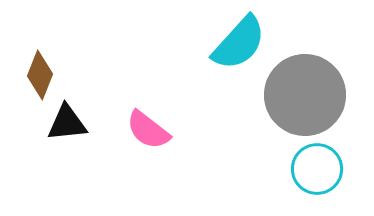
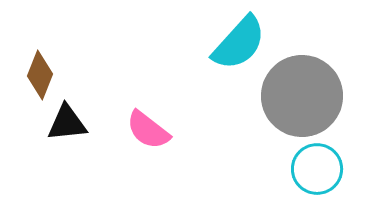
gray circle: moved 3 px left, 1 px down
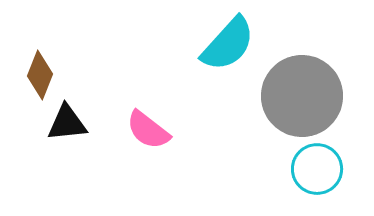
cyan semicircle: moved 11 px left, 1 px down
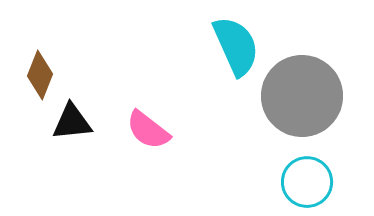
cyan semicircle: moved 8 px right, 2 px down; rotated 66 degrees counterclockwise
black triangle: moved 5 px right, 1 px up
cyan circle: moved 10 px left, 13 px down
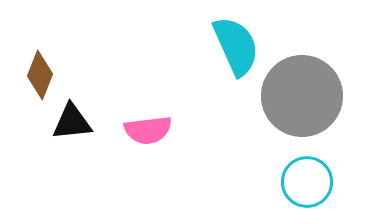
pink semicircle: rotated 45 degrees counterclockwise
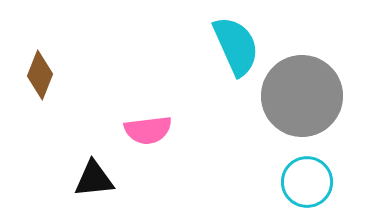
black triangle: moved 22 px right, 57 px down
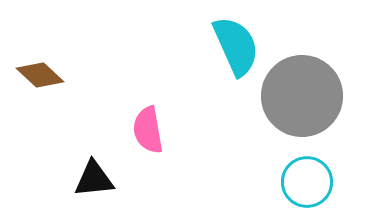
brown diamond: rotated 69 degrees counterclockwise
pink semicircle: rotated 87 degrees clockwise
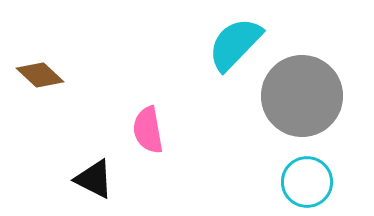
cyan semicircle: moved 1 px left, 2 px up; rotated 112 degrees counterclockwise
black triangle: rotated 33 degrees clockwise
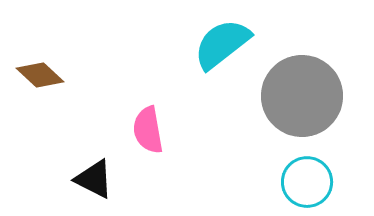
cyan semicircle: moved 13 px left; rotated 8 degrees clockwise
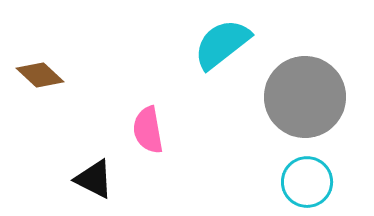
gray circle: moved 3 px right, 1 px down
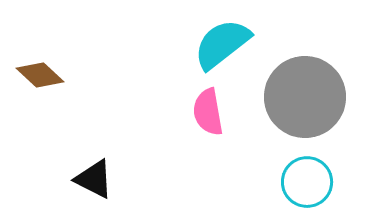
pink semicircle: moved 60 px right, 18 px up
